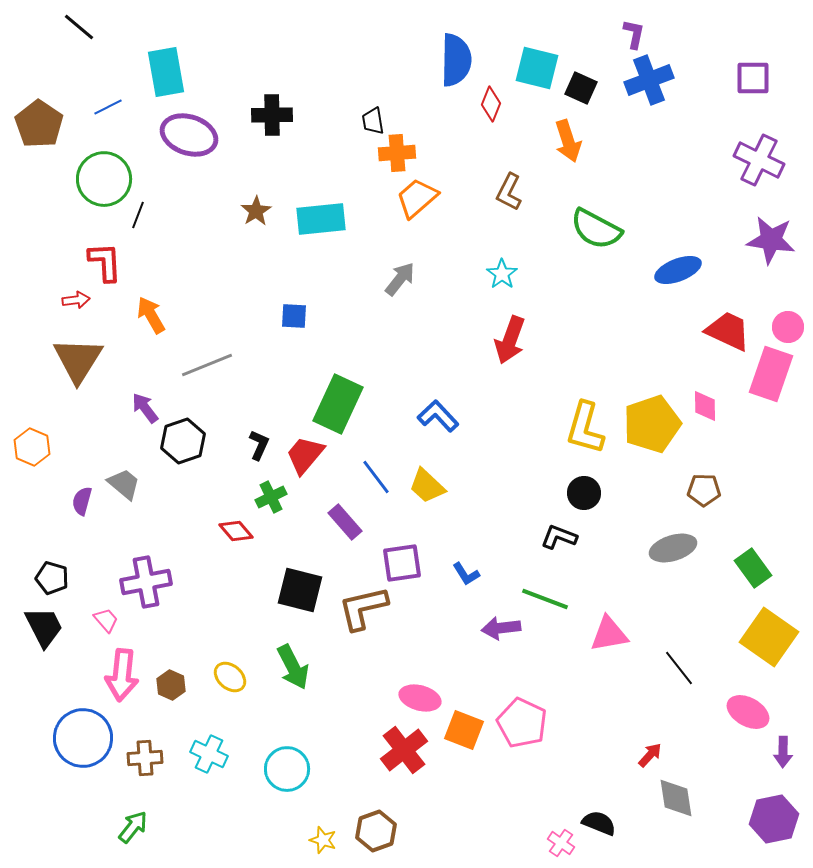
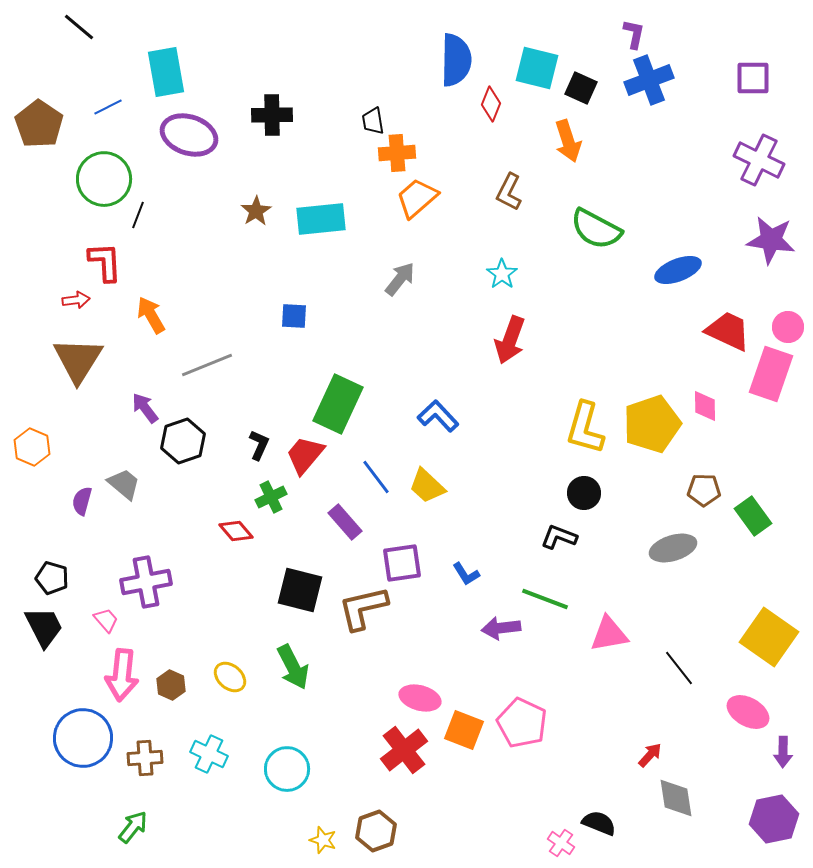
green rectangle at (753, 568): moved 52 px up
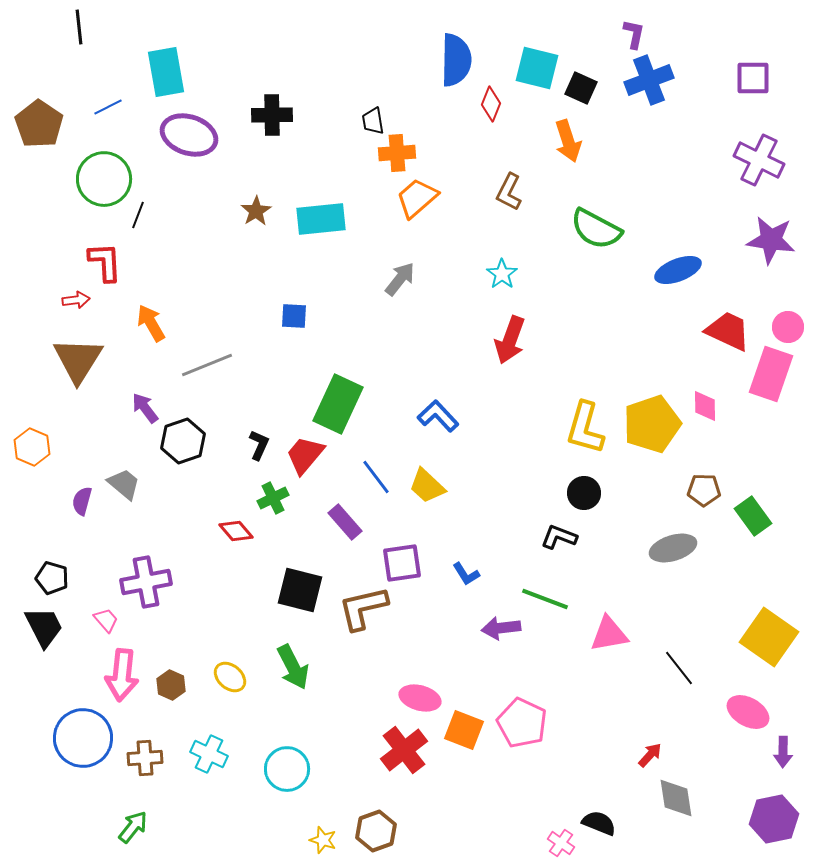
black line at (79, 27): rotated 44 degrees clockwise
orange arrow at (151, 315): moved 8 px down
green cross at (271, 497): moved 2 px right, 1 px down
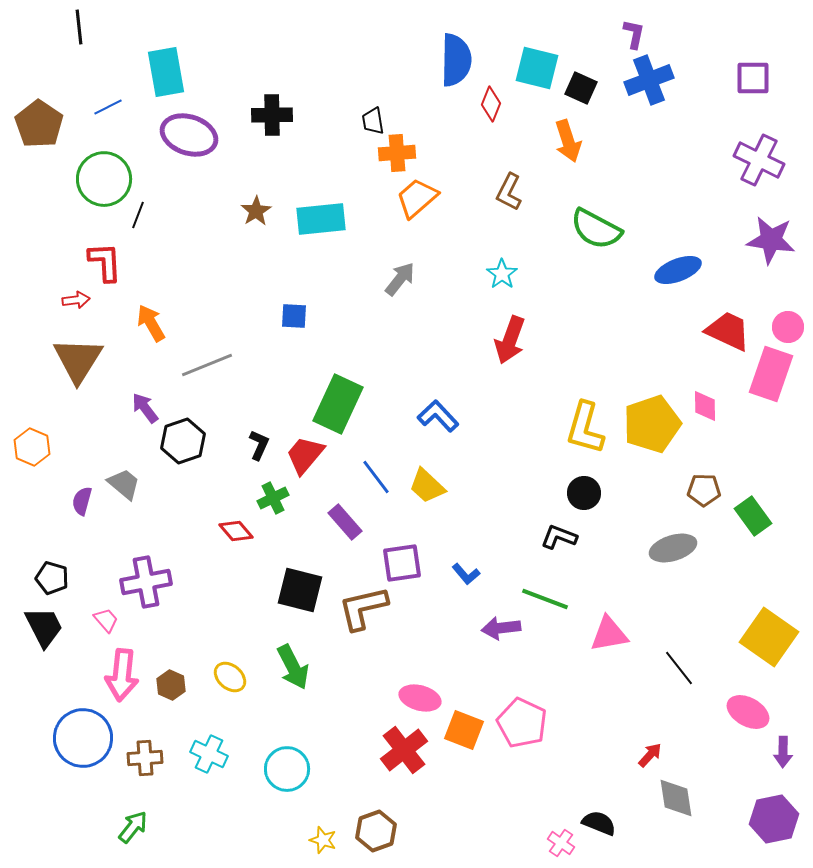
blue L-shape at (466, 574): rotated 8 degrees counterclockwise
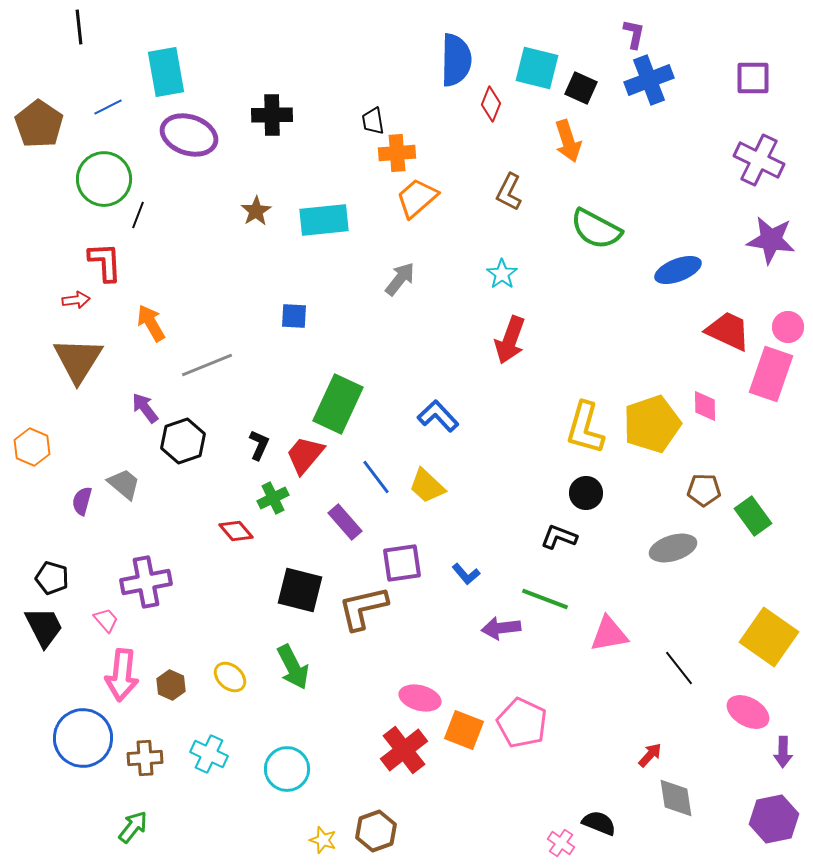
cyan rectangle at (321, 219): moved 3 px right, 1 px down
black circle at (584, 493): moved 2 px right
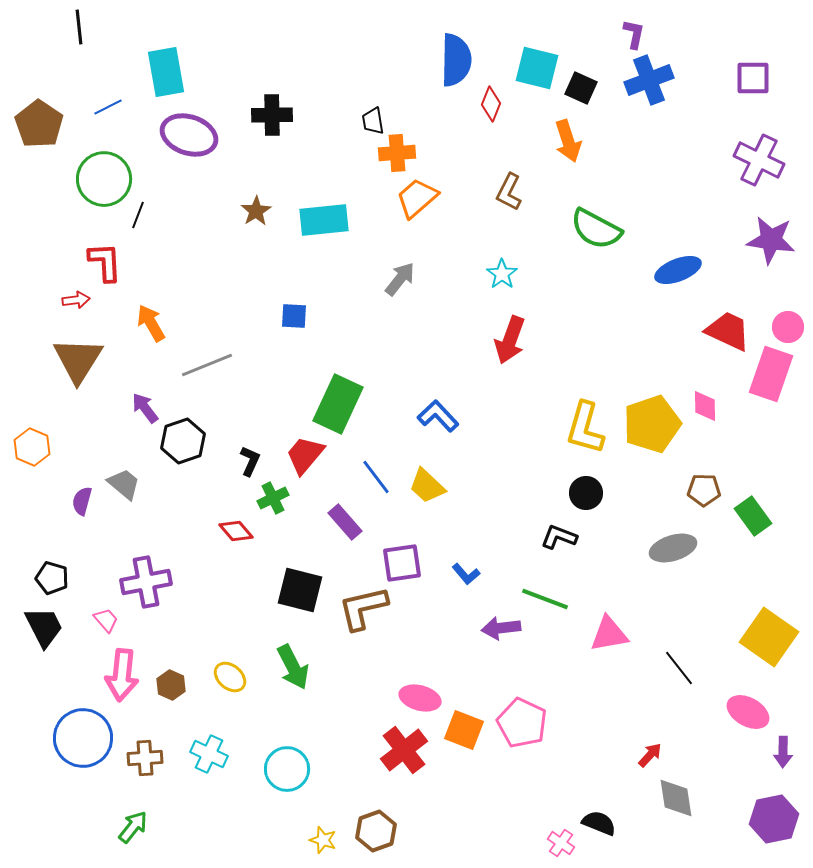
black L-shape at (259, 445): moved 9 px left, 16 px down
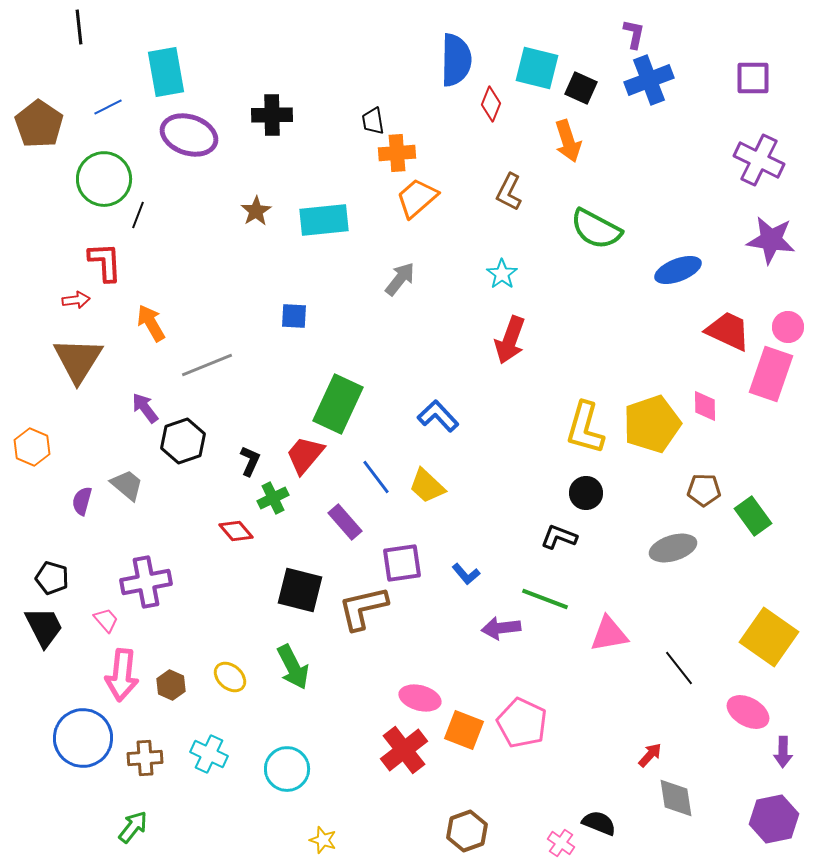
gray trapezoid at (124, 484): moved 3 px right, 1 px down
brown hexagon at (376, 831): moved 91 px right
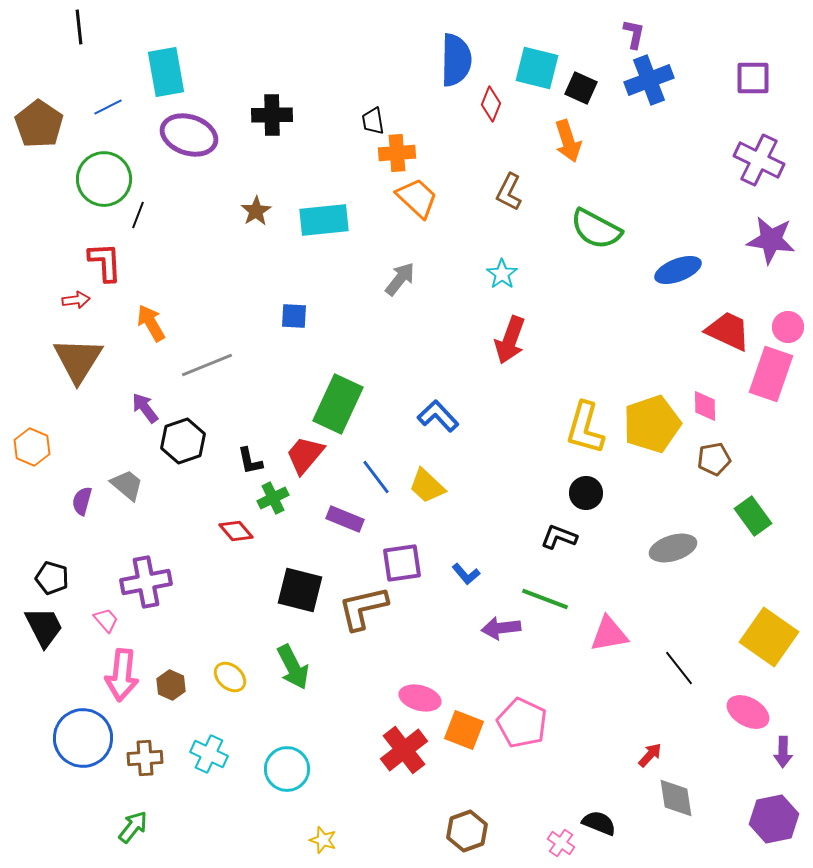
orange trapezoid at (417, 198): rotated 84 degrees clockwise
black L-shape at (250, 461): rotated 144 degrees clockwise
brown pentagon at (704, 490): moved 10 px right, 31 px up; rotated 12 degrees counterclockwise
purple rectangle at (345, 522): moved 3 px up; rotated 27 degrees counterclockwise
